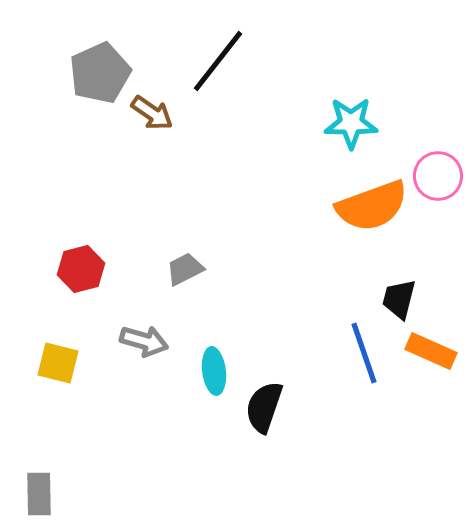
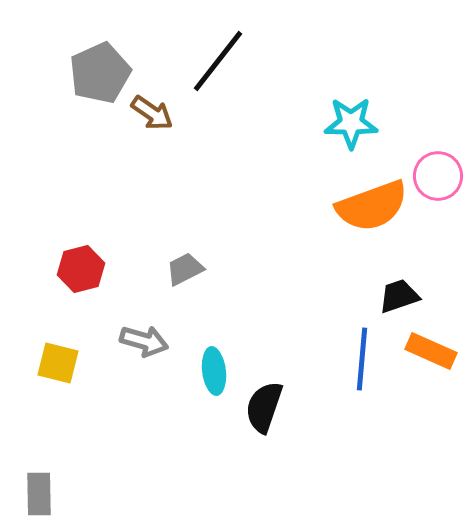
black trapezoid: moved 3 px up; rotated 57 degrees clockwise
blue line: moved 2 px left, 6 px down; rotated 24 degrees clockwise
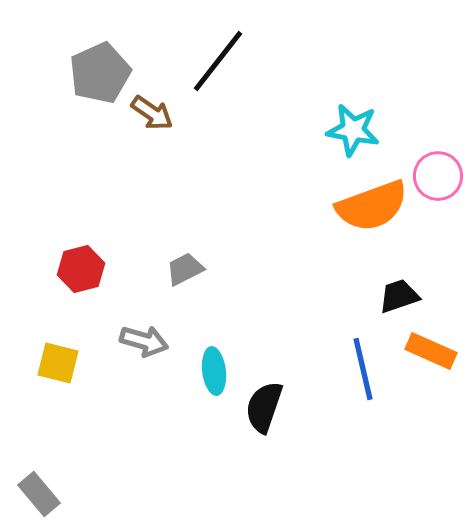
cyan star: moved 2 px right, 7 px down; rotated 10 degrees clockwise
blue line: moved 1 px right, 10 px down; rotated 18 degrees counterclockwise
gray rectangle: rotated 39 degrees counterclockwise
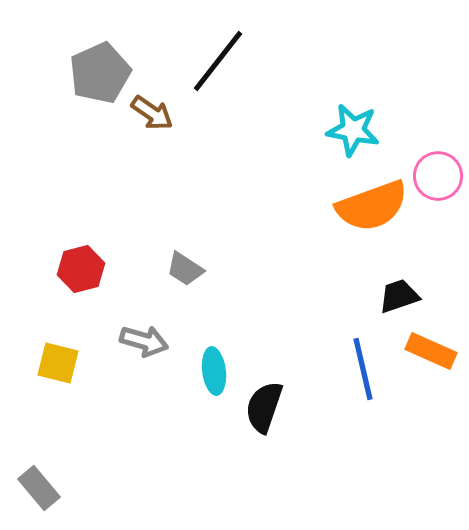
gray trapezoid: rotated 120 degrees counterclockwise
gray rectangle: moved 6 px up
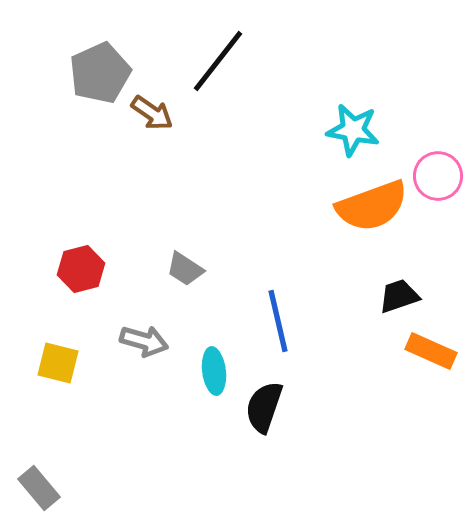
blue line: moved 85 px left, 48 px up
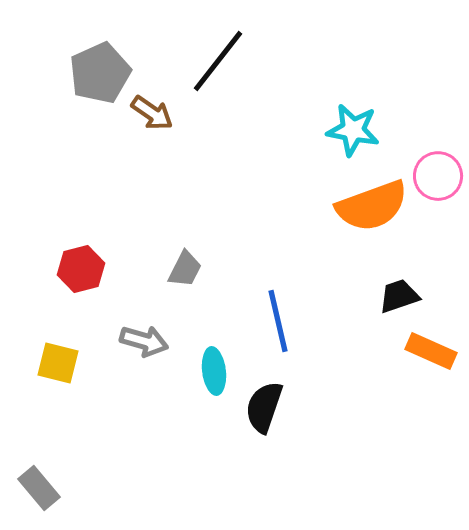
gray trapezoid: rotated 96 degrees counterclockwise
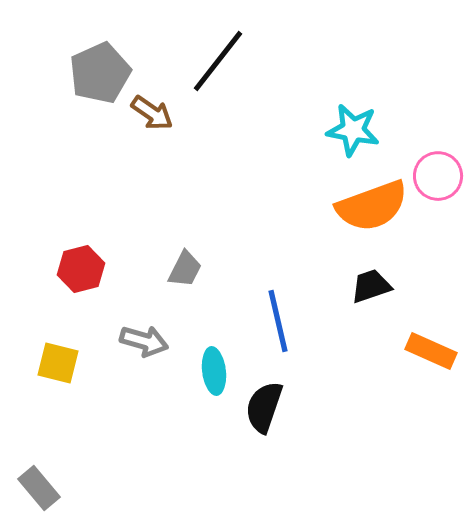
black trapezoid: moved 28 px left, 10 px up
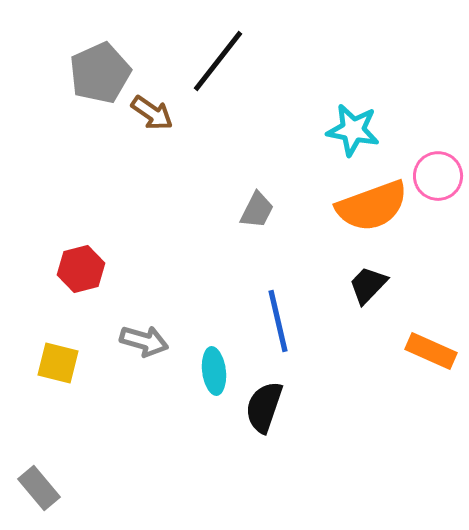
gray trapezoid: moved 72 px right, 59 px up
black trapezoid: moved 3 px left, 1 px up; rotated 27 degrees counterclockwise
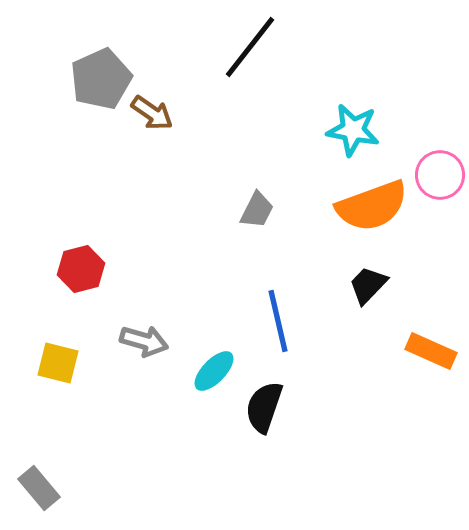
black line: moved 32 px right, 14 px up
gray pentagon: moved 1 px right, 6 px down
pink circle: moved 2 px right, 1 px up
cyan ellipse: rotated 51 degrees clockwise
